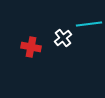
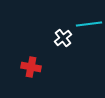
red cross: moved 20 px down
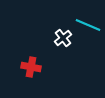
cyan line: moved 1 px left, 1 px down; rotated 30 degrees clockwise
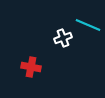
white cross: rotated 18 degrees clockwise
